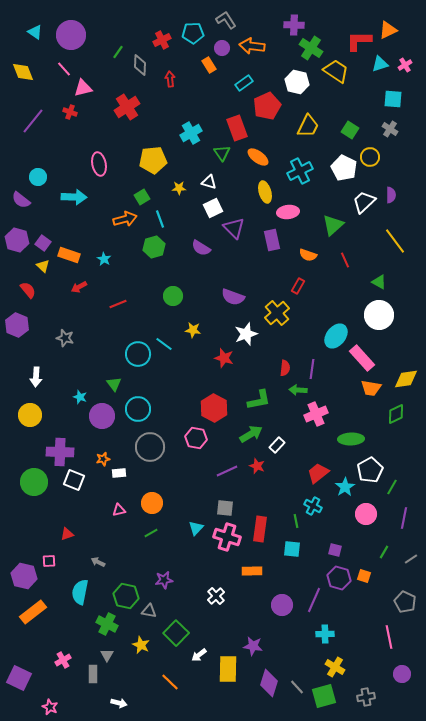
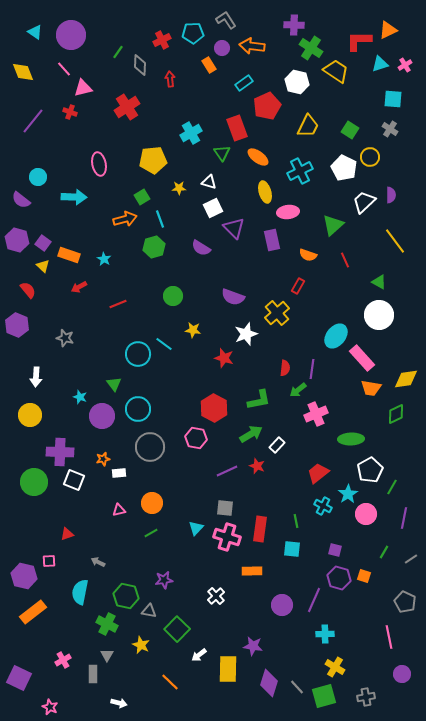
green arrow at (298, 390): rotated 42 degrees counterclockwise
cyan star at (345, 487): moved 3 px right, 7 px down
cyan cross at (313, 506): moved 10 px right
green square at (176, 633): moved 1 px right, 4 px up
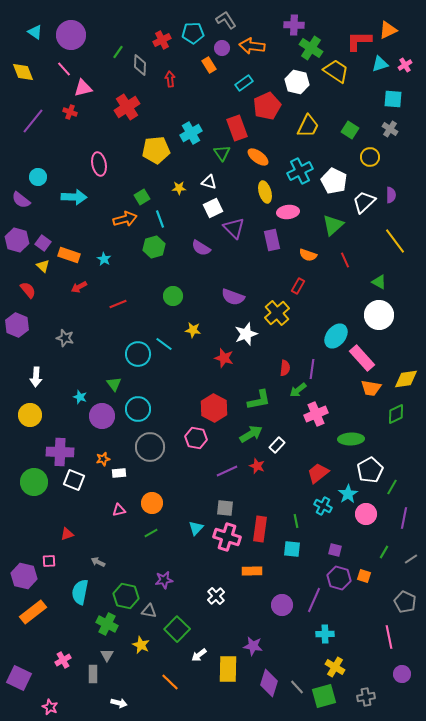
yellow pentagon at (153, 160): moved 3 px right, 10 px up
white pentagon at (344, 168): moved 10 px left, 13 px down
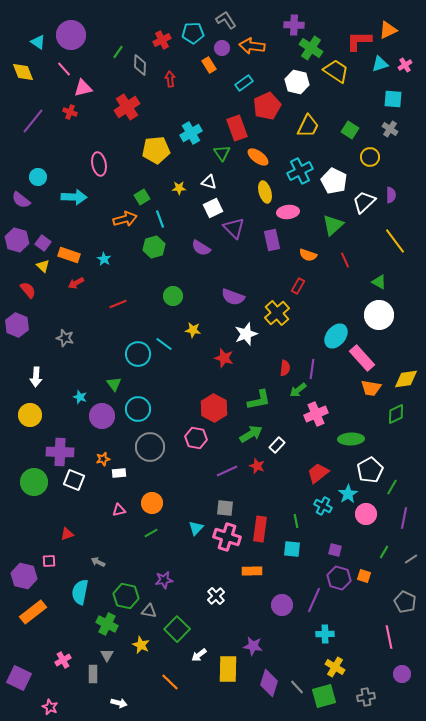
cyan triangle at (35, 32): moved 3 px right, 10 px down
red arrow at (79, 287): moved 3 px left, 4 px up
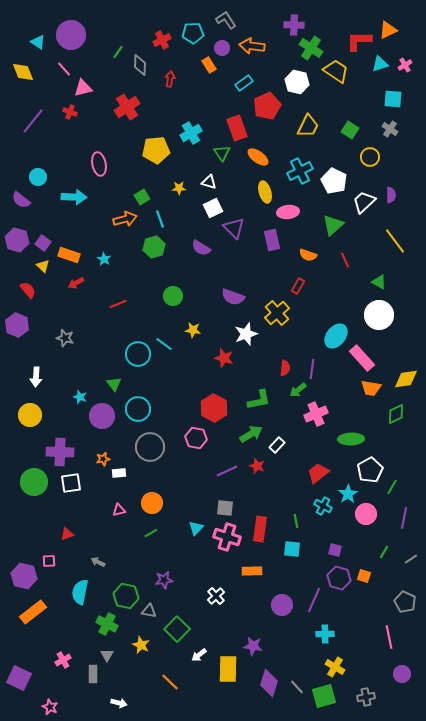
red arrow at (170, 79): rotated 14 degrees clockwise
white square at (74, 480): moved 3 px left, 3 px down; rotated 30 degrees counterclockwise
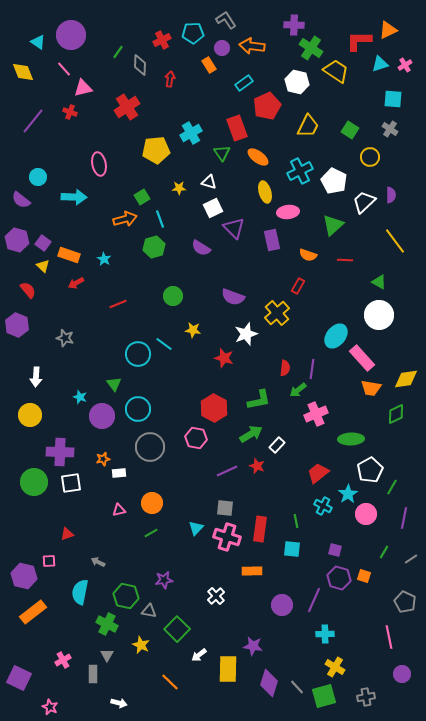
red line at (345, 260): rotated 63 degrees counterclockwise
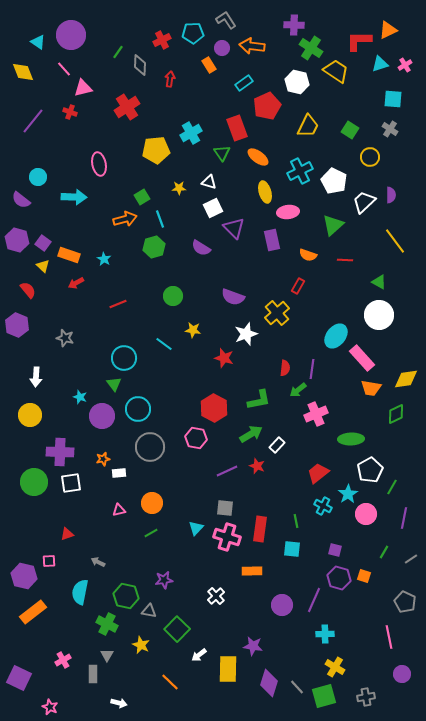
cyan circle at (138, 354): moved 14 px left, 4 px down
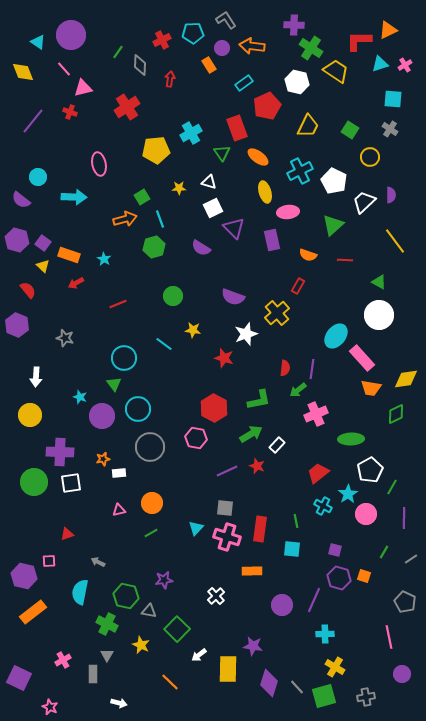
purple line at (404, 518): rotated 10 degrees counterclockwise
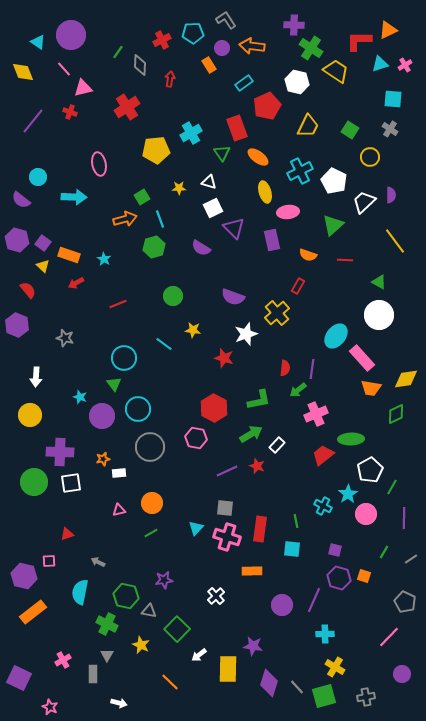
red trapezoid at (318, 473): moved 5 px right, 18 px up
pink line at (389, 637): rotated 55 degrees clockwise
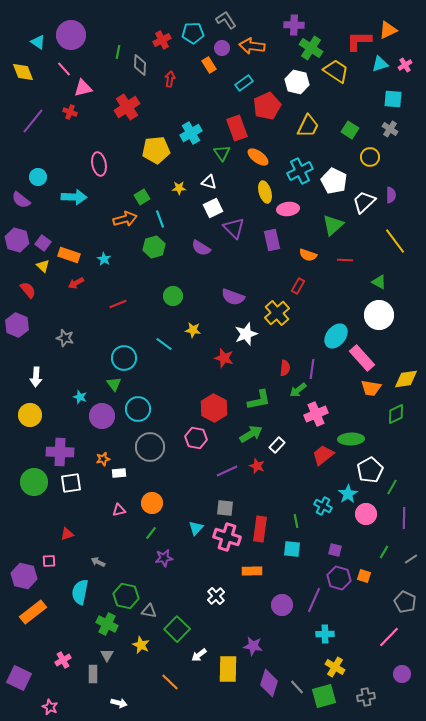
green line at (118, 52): rotated 24 degrees counterclockwise
pink ellipse at (288, 212): moved 3 px up
green line at (151, 533): rotated 24 degrees counterclockwise
purple star at (164, 580): moved 22 px up
